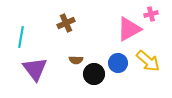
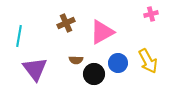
pink triangle: moved 27 px left, 3 px down
cyan line: moved 2 px left, 1 px up
yellow arrow: rotated 20 degrees clockwise
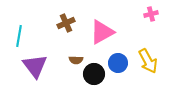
purple triangle: moved 3 px up
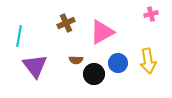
yellow arrow: rotated 20 degrees clockwise
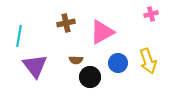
brown cross: rotated 12 degrees clockwise
yellow arrow: rotated 10 degrees counterclockwise
black circle: moved 4 px left, 3 px down
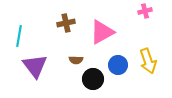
pink cross: moved 6 px left, 3 px up
blue circle: moved 2 px down
black circle: moved 3 px right, 2 px down
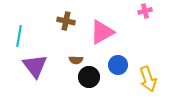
brown cross: moved 2 px up; rotated 24 degrees clockwise
yellow arrow: moved 18 px down
black circle: moved 4 px left, 2 px up
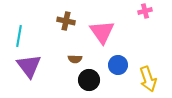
pink triangle: rotated 36 degrees counterclockwise
brown semicircle: moved 1 px left, 1 px up
purple triangle: moved 6 px left
black circle: moved 3 px down
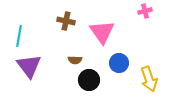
brown semicircle: moved 1 px down
blue circle: moved 1 px right, 2 px up
yellow arrow: moved 1 px right
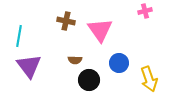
pink triangle: moved 2 px left, 2 px up
